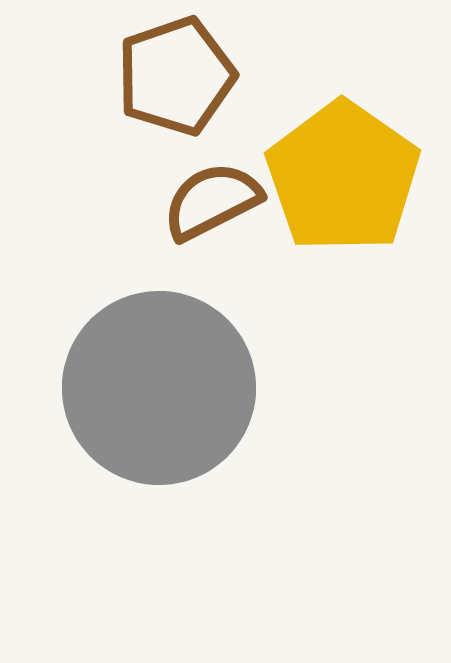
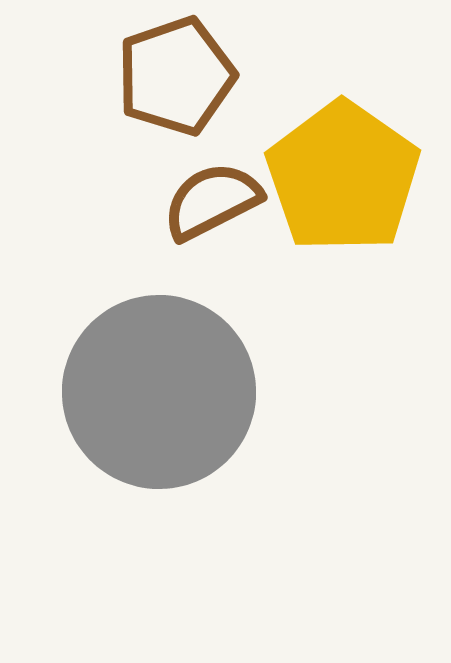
gray circle: moved 4 px down
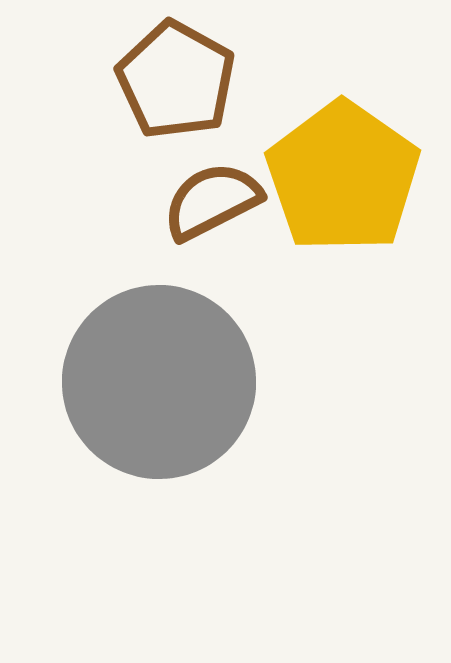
brown pentagon: moved 4 px down; rotated 24 degrees counterclockwise
gray circle: moved 10 px up
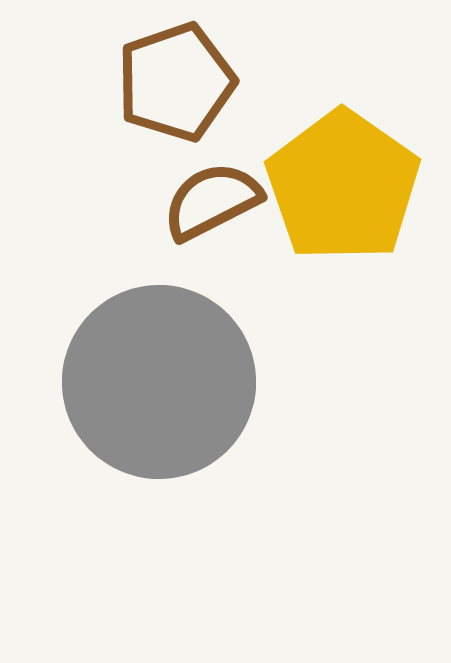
brown pentagon: moved 2 px down; rotated 24 degrees clockwise
yellow pentagon: moved 9 px down
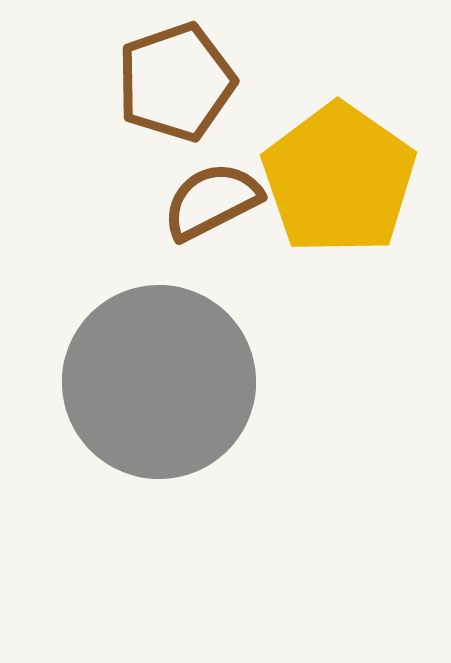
yellow pentagon: moved 4 px left, 7 px up
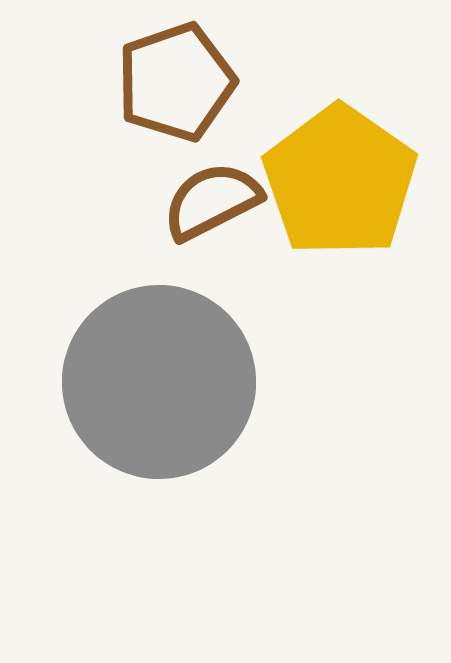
yellow pentagon: moved 1 px right, 2 px down
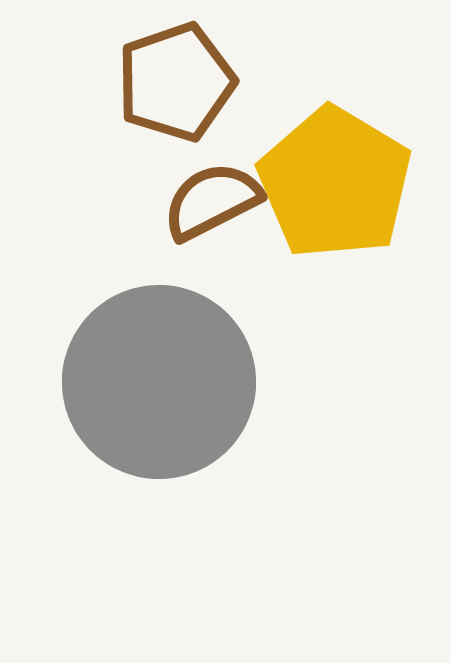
yellow pentagon: moved 5 px left, 2 px down; rotated 4 degrees counterclockwise
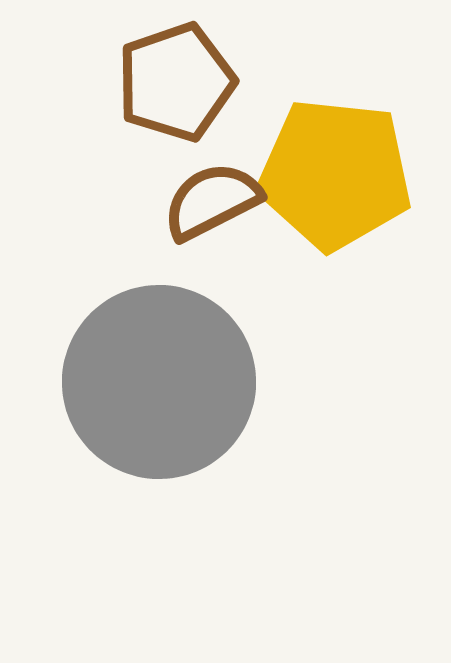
yellow pentagon: moved 9 px up; rotated 25 degrees counterclockwise
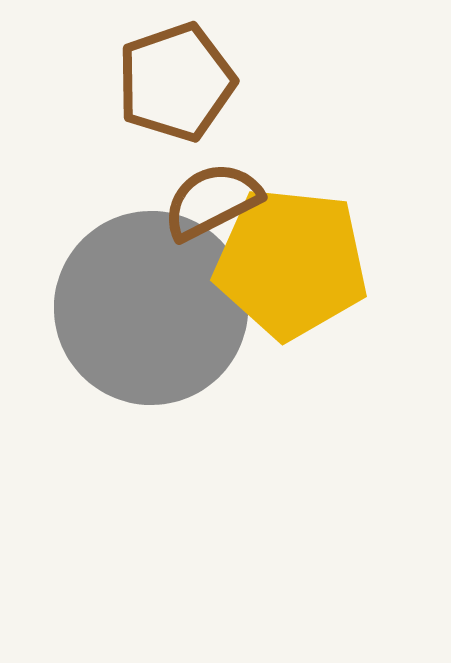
yellow pentagon: moved 44 px left, 89 px down
gray circle: moved 8 px left, 74 px up
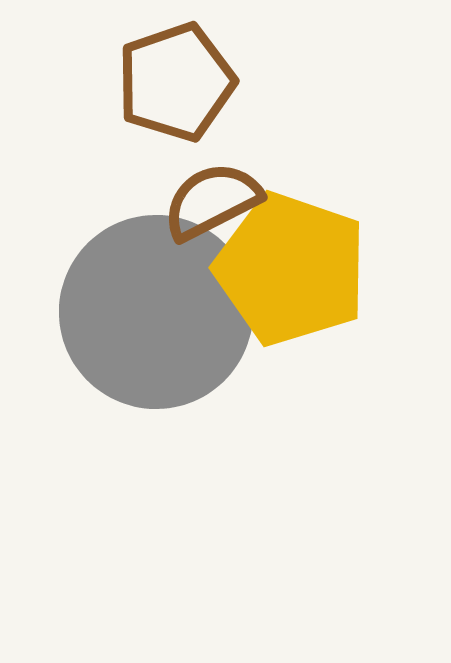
yellow pentagon: moved 6 px down; rotated 13 degrees clockwise
gray circle: moved 5 px right, 4 px down
